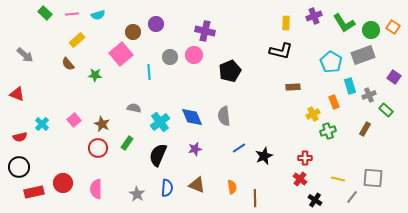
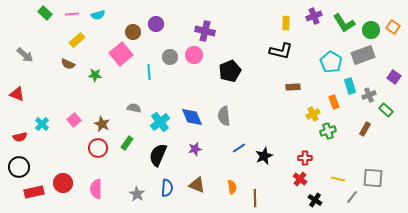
brown semicircle at (68, 64): rotated 24 degrees counterclockwise
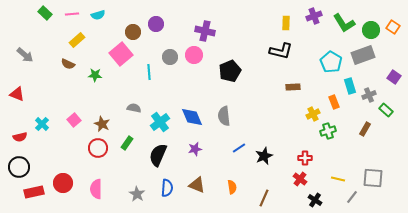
brown line at (255, 198): moved 9 px right; rotated 24 degrees clockwise
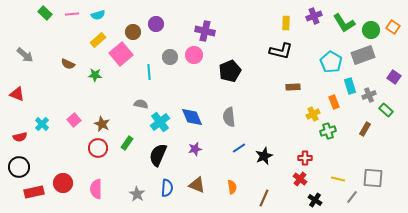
yellow rectangle at (77, 40): moved 21 px right
gray semicircle at (134, 108): moved 7 px right, 4 px up
gray semicircle at (224, 116): moved 5 px right, 1 px down
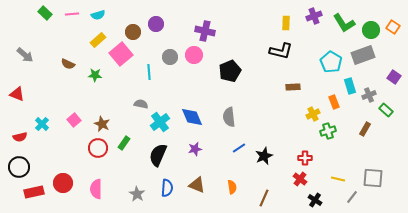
green rectangle at (127, 143): moved 3 px left
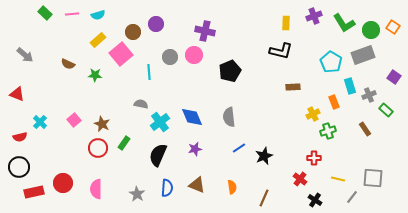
cyan cross at (42, 124): moved 2 px left, 2 px up
brown rectangle at (365, 129): rotated 64 degrees counterclockwise
red cross at (305, 158): moved 9 px right
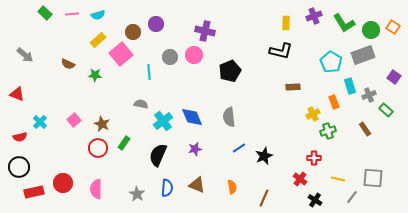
cyan cross at (160, 122): moved 3 px right, 1 px up
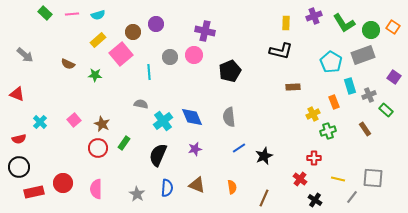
red semicircle at (20, 137): moved 1 px left, 2 px down
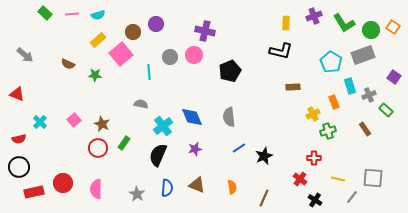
cyan cross at (163, 121): moved 5 px down
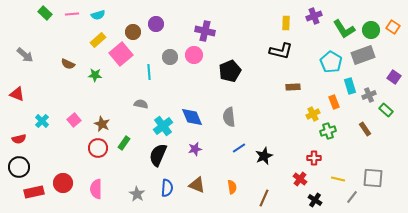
green L-shape at (344, 23): moved 6 px down
cyan cross at (40, 122): moved 2 px right, 1 px up
